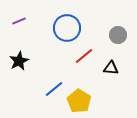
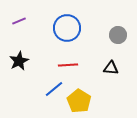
red line: moved 16 px left, 9 px down; rotated 36 degrees clockwise
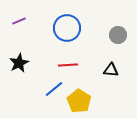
black star: moved 2 px down
black triangle: moved 2 px down
